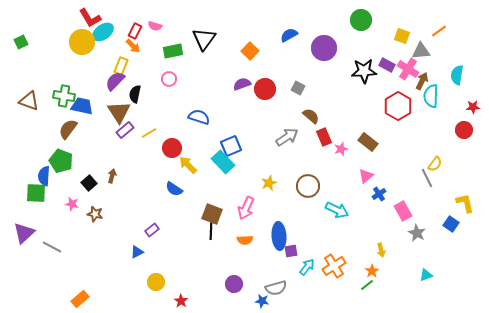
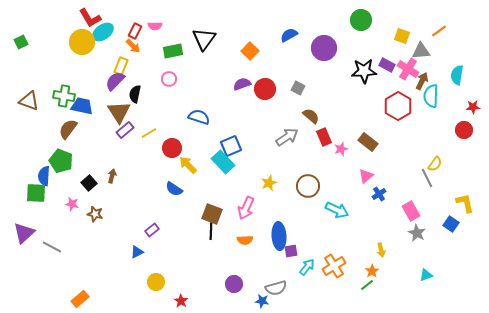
pink semicircle at (155, 26): rotated 16 degrees counterclockwise
pink rectangle at (403, 211): moved 8 px right
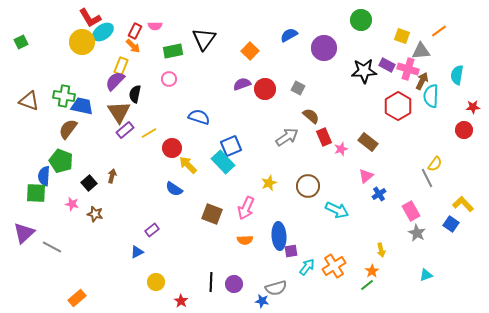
pink cross at (408, 69): rotated 15 degrees counterclockwise
yellow L-shape at (465, 203): moved 2 px left, 1 px down; rotated 30 degrees counterclockwise
black line at (211, 230): moved 52 px down
orange rectangle at (80, 299): moved 3 px left, 1 px up
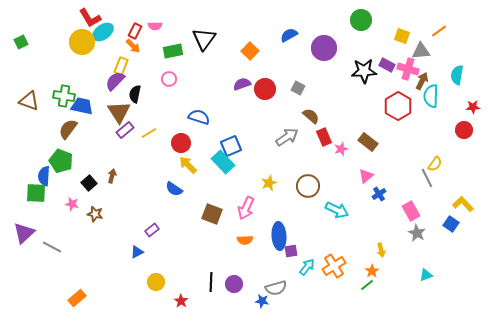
red circle at (172, 148): moved 9 px right, 5 px up
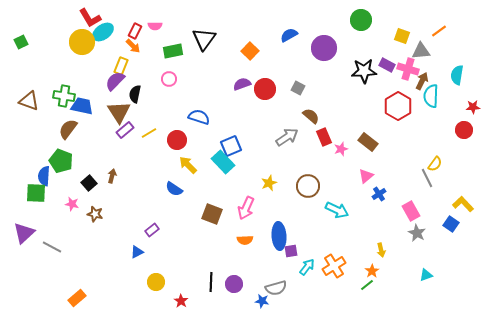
red circle at (181, 143): moved 4 px left, 3 px up
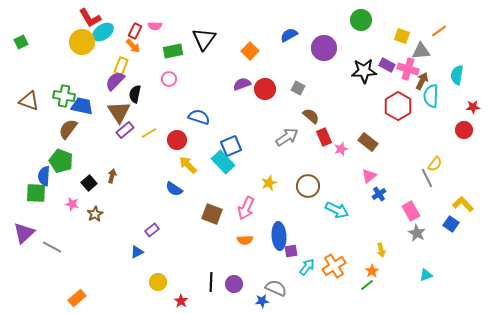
pink triangle at (366, 176): moved 3 px right
brown star at (95, 214): rotated 28 degrees clockwise
yellow circle at (156, 282): moved 2 px right
gray semicircle at (276, 288): rotated 140 degrees counterclockwise
blue star at (262, 301): rotated 16 degrees counterclockwise
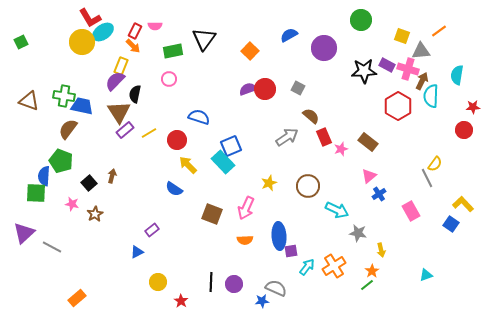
purple semicircle at (242, 84): moved 6 px right, 5 px down
gray star at (417, 233): moved 59 px left; rotated 18 degrees counterclockwise
